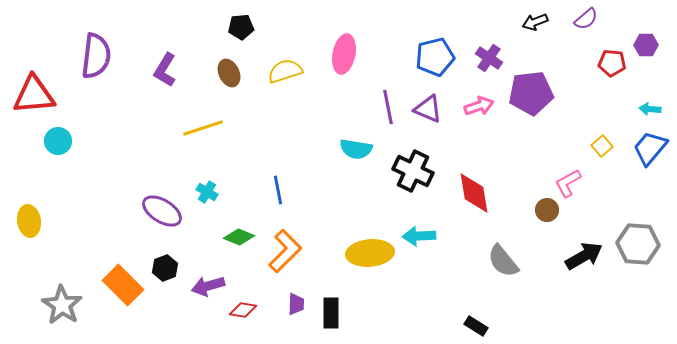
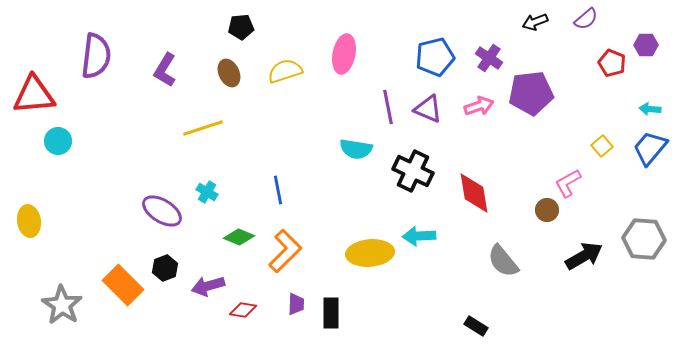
red pentagon at (612, 63): rotated 16 degrees clockwise
gray hexagon at (638, 244): moved 6 px right, 5 px up
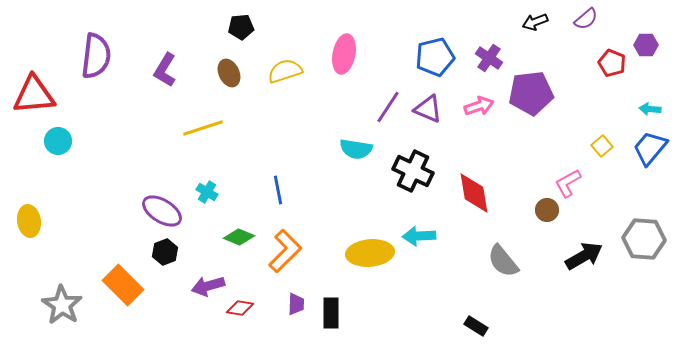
purple line at (388, 107): rotated 44 degrees clockwise
black hexagon at (165, 268): moved 16 px up
red diamond at (243, 310): moved 3 px left, 2 px up
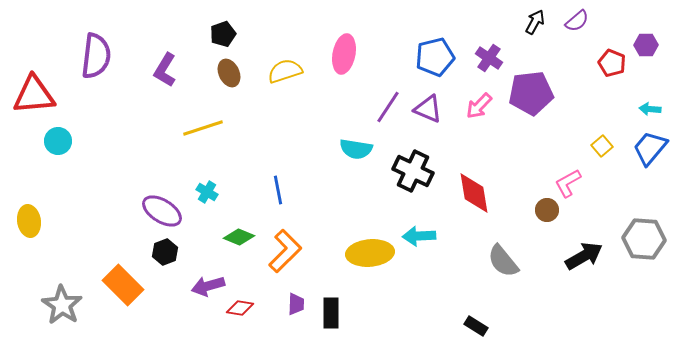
purple semicircle at (586, 19): moved 9 px left, 2 px down
black arrow at (535, 22): rotated 140 degrees clockwise
black pentagon at (241, 27): moved 18 px left, 7 px down; rotated 15 degrees counterclockwise
pink arrow at (479, 106): rotated 152 degrees clockwise
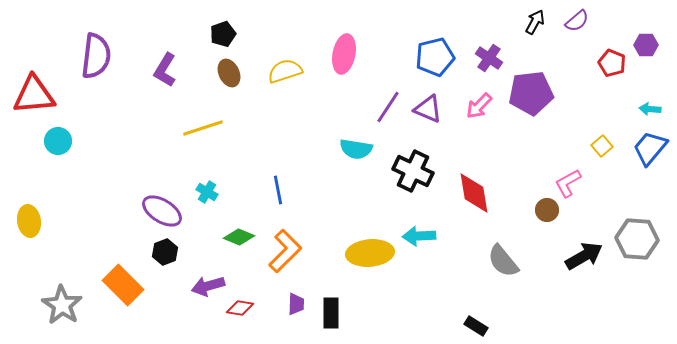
gray hexagon at (644, 239): moved 7 px left
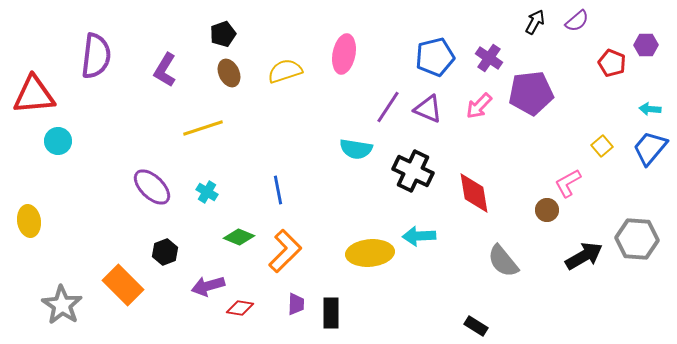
purple ellipse at (162, 211): moved 10 px left, 24 px up; rotated 12 degrees clockwise
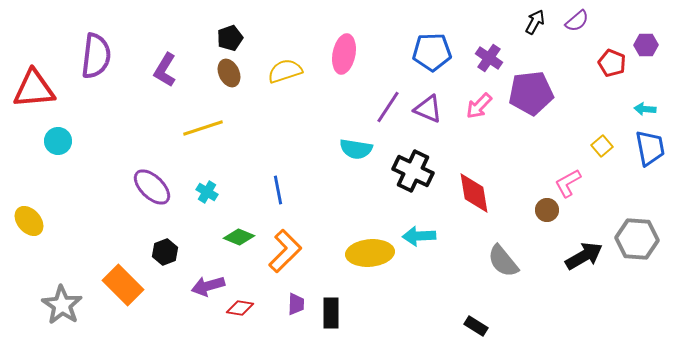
black pentagon at (223, 34): moved 7 px right, 4 px down
blue pentagon at (435, 57): moved 3 px left, 5 px up; rotated 12 degrees clockwise
red triangle at (34, 95): moved 6 px up
cyan arrow at (650, 109): moved 5 px left
blue trapezoid at (650, 148): rotated 129 degrees clockwise
yellow ellipse at (29, 221): rotated 32 degrees counterclockwise
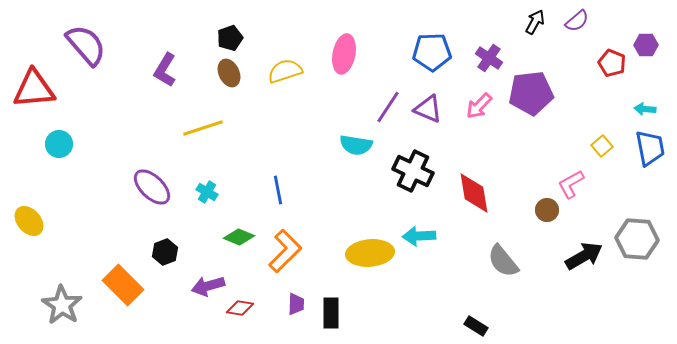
purple semicircle at (96, 56): moved 10 px left, 11 px up; rotated 48 degrees counterclockwise
cyan circle at (58, 141): moved 1 px right, 3 px down
cyan semicircle at (356, 149): moved 4 px up
pink L-shape at (568, 183): moved 3 px right, 1 px down
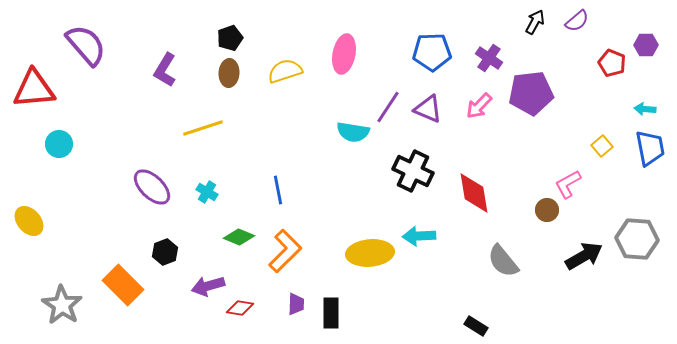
brown ellipse at (229, 73): rotated 28 degrees clockwise
cyan semicircle at (356, 145): moved 3 px left, 13 px up
pink L-shape at (571, 184): moved 3 px left
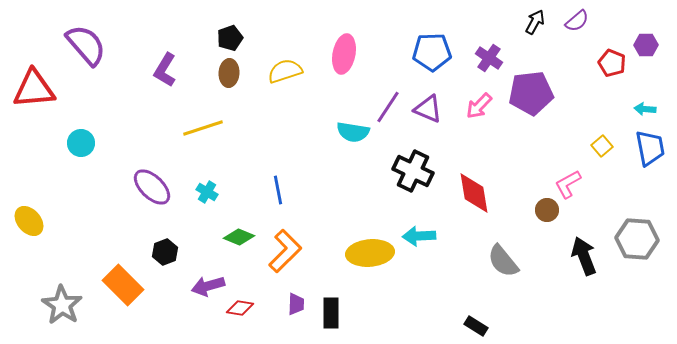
cyan circle at (59, 144): moved 22 px right, 1 px up
black arrow at (584, 256): rotated 81 degrees counterclockwise
